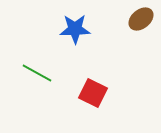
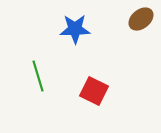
green line: moved 1 px right, 3 px down; rotated 44 degrees clockwise
red square: moved 1 px right, 2 px up
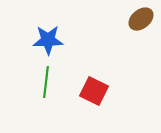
blue star: moved 27 px left, 11 px down
green line: moved 8 px right, 6 px down; rotated 24 degrees clockwise
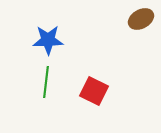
brown ellipse: rotated 10 degrees clockwise
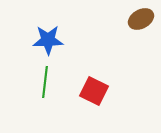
green line: moved 1 px left
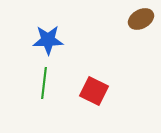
green line: moved 1 px left, 1 px down
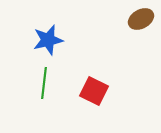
blue star: rotated 12 degrees counterclockwise
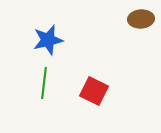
brown ellipse: rotated 25 degrees clockwise
